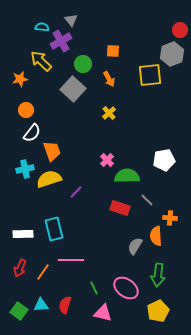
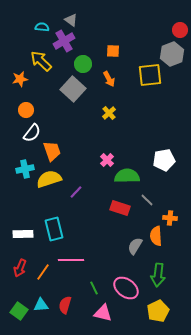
gray triangle: rotated 16 degrees counterclockwise
purple cross: moved 3 px right
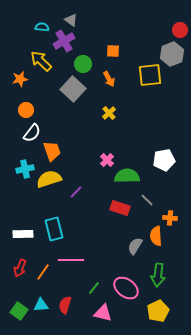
green line: rotated 64 degrees clockwise
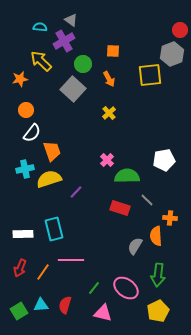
cyan semicircle: moved 2 px left
green square: rotated 24 degrees clockwise
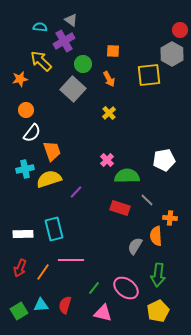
gray hexagon: rotated 10 degrees counterclockwise
yellow square: moved 1 px left
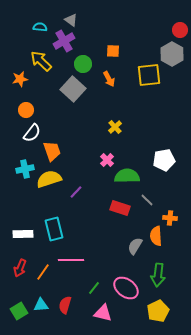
yellow cross: moved 6 px right, 14 px down
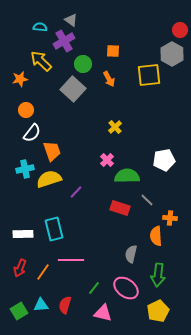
gray semicircle: moved 4 px left, 8 px down; rotated 18 degrees counterclockwise
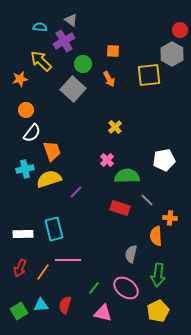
pink line: moved 3 px left
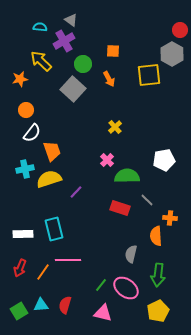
green line: moved 7 px right, 3 px up
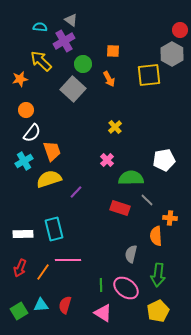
cyan cross: moved 1 px left, 8 px up; rotated 18 degrees counterclockwise
green semicircle: moved 4 px right, 2 px down
green line: rotated 40 degrees counterclockwise
pink triangle: rotated 18 degrees clockwise
